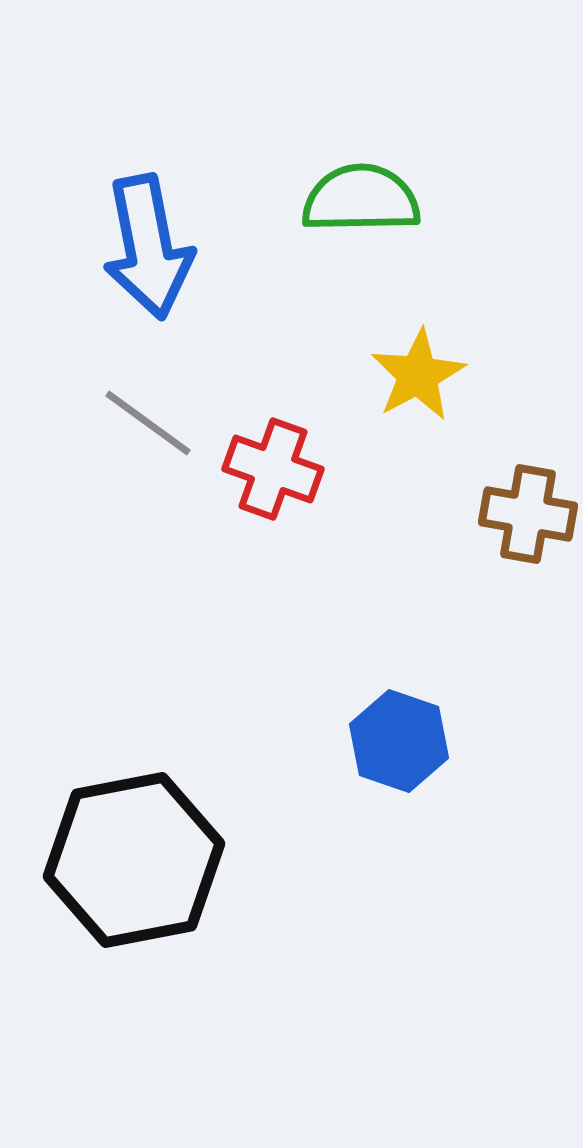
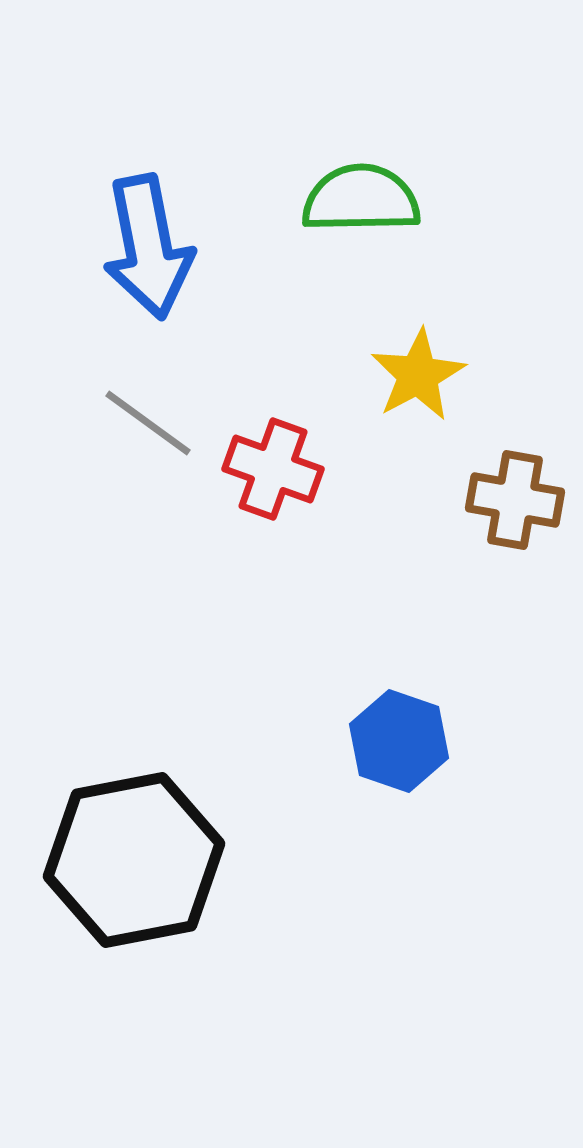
brown cross: moved 13 px left, 14 px up
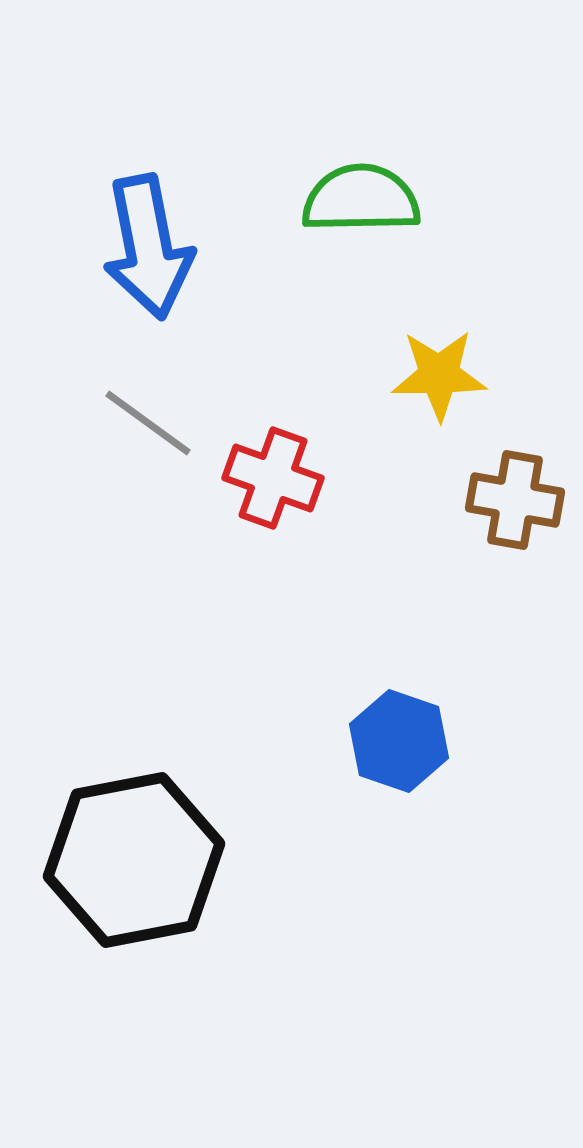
yellow star: moved 21 px right; rotated 28 degrees clockwise
red cross: moved 9 px down
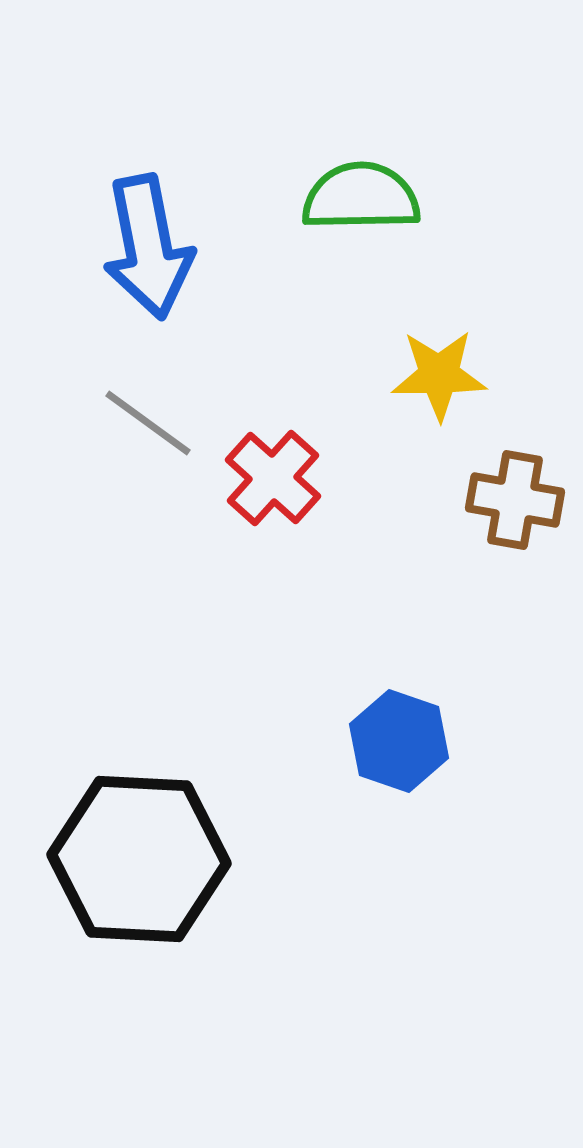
green semicircle: moved 2 px up
red cross: rotated 22 degrees clockwise
black hexagon: moved 5 px right, 1 px up; rotated 14 degrees clockwise
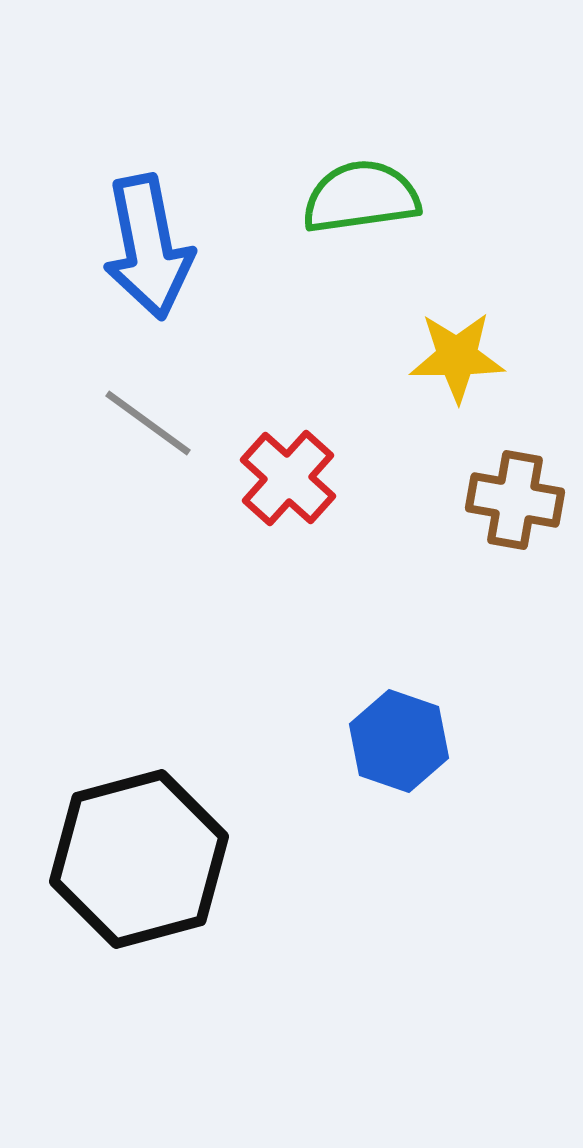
green semicircle: rotated 7 degrees counterclockwise
yellow star: moved 18 px right, 18 px up
red cross: moved 15 px right
black hexagon: rotated 18 degrees counterclockwise
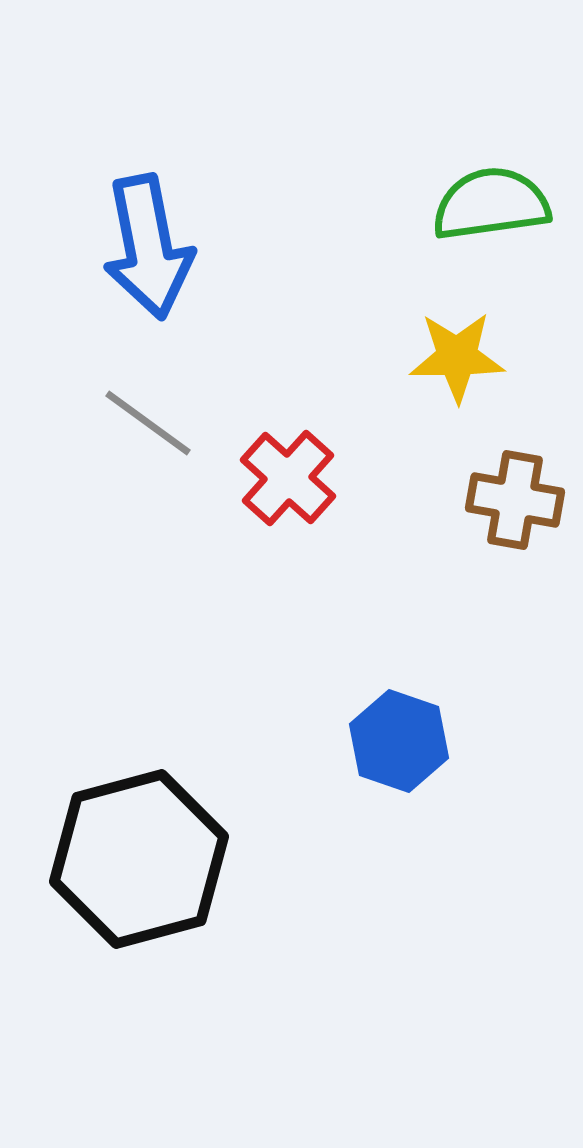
green semicircle: moved 130 px right, 7 px down
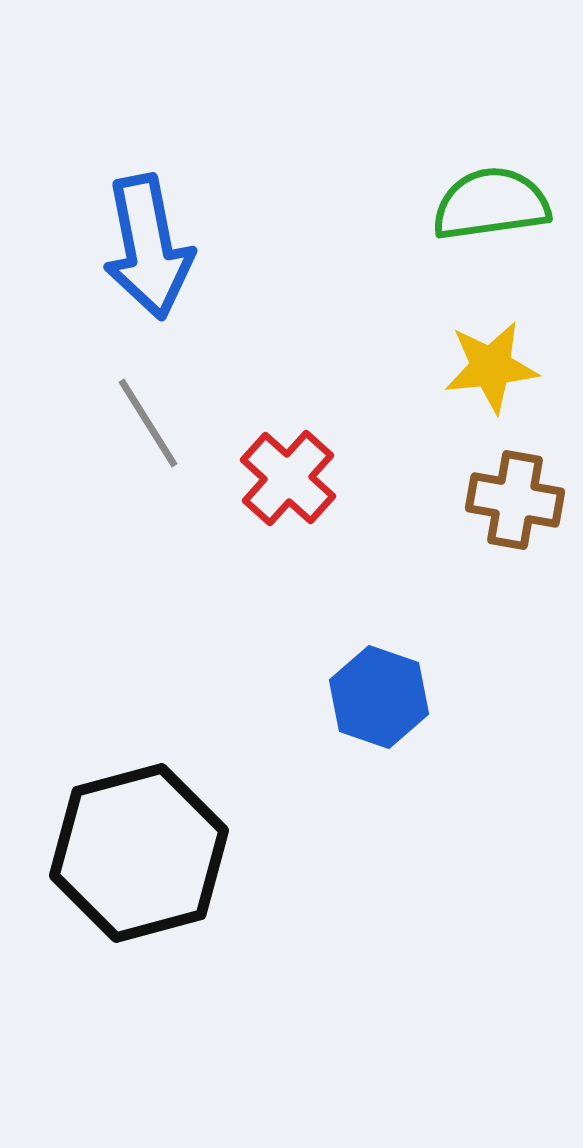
yellow star: moved 34 px right, 10 px down; rotated 6 degrees counterclockwise
gray line: rotated 22 degrees clockwise
blue hexagon: moved 20 px left, 44 px up
black hexagon: moved 6 px up
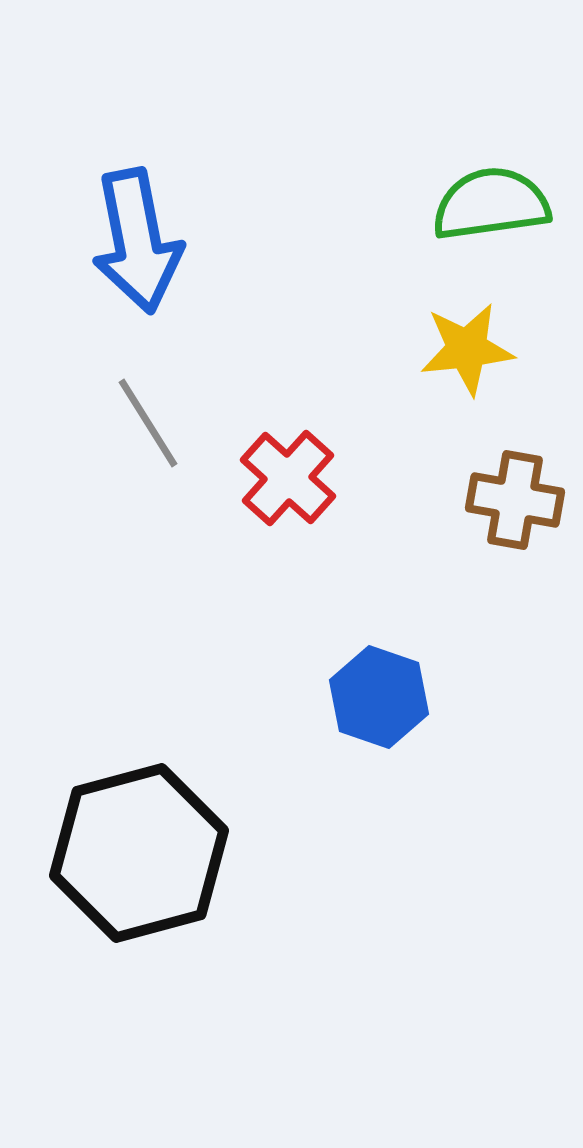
blue arrow: moved 11 px left, 6 px up
yellow star: moved 24 px left, 18 px up
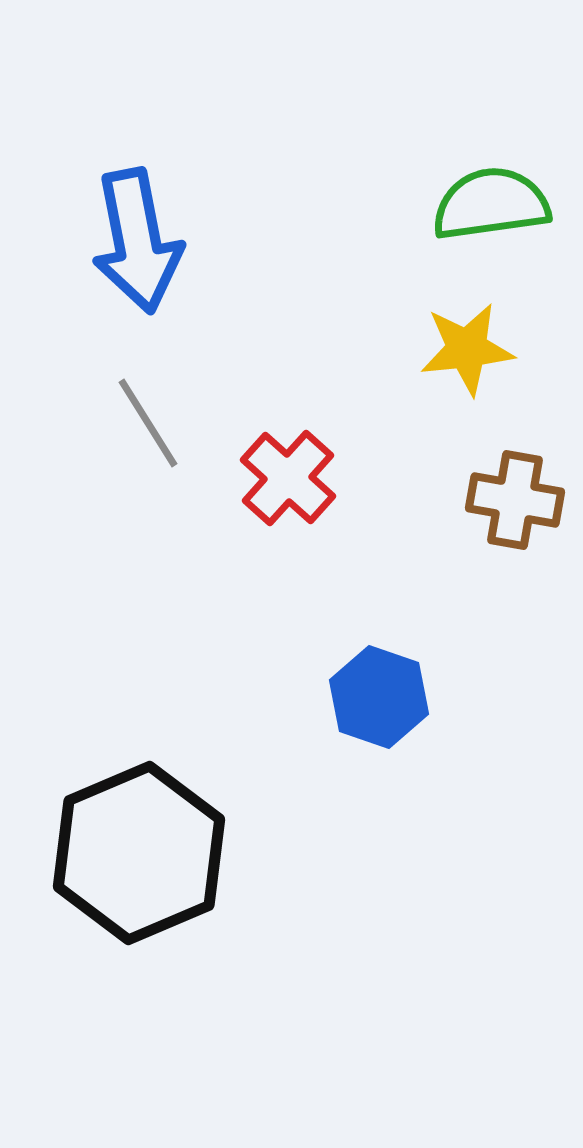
black hexagon: rotated 8 degrees counterclockwise
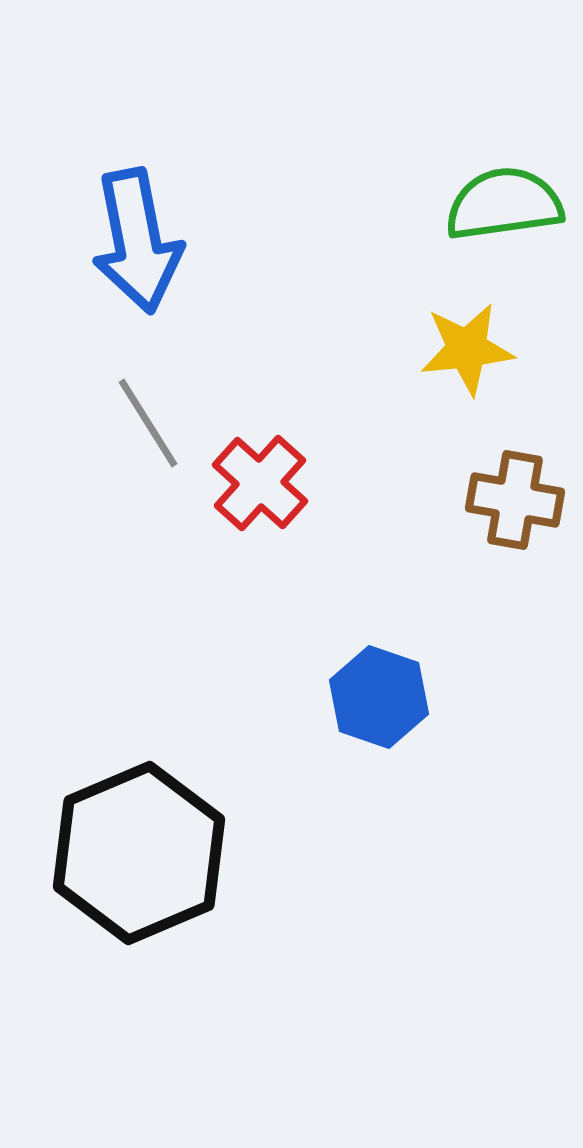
green semicircle: moved 13 px right
red cross: moved 28 px left, 5 px down
